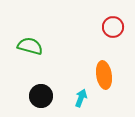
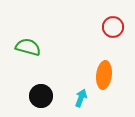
green semicircle: moved 2 px left, 1 px down
orange ellipse: rotated 16 degrees clockwise
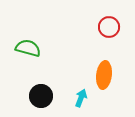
red circle: moved 4 px left
green semicircle: moved 1 px down
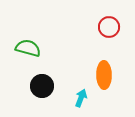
orange ellipse: rotated 8 degrees counterclockwise
black circle: moved 1 px right, 10 px up
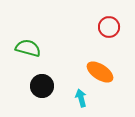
orange ellipse: moved 4 px left, 3 px up; rotated 56 degrees counterclockwise
cyan arrow: rotated 36 degrees counterclockwise
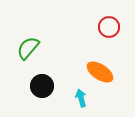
green semicircle: rotated 65 degrees counterclockwise
